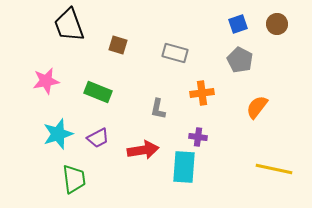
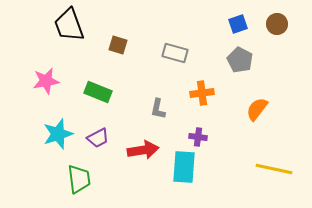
orange semicircle: moved 2 px down
green trapezoid: moved 5 px right
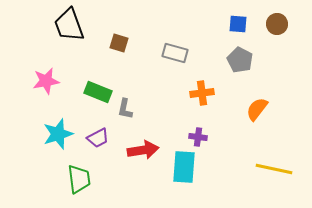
blue square: rotated 24 degrees clockwise
brown square: moved 1 px right, 2 px up
gray L-shape: moved 33 px left
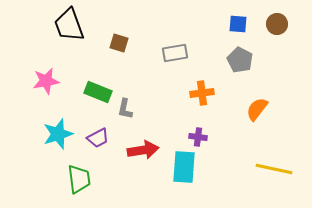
gray rectangle: rotated 25 degrees counterclockwise
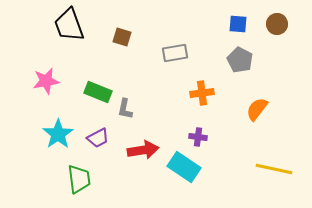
brown square: moved 3 px right, 6 px up
cyan star: rotated 16 degrees counterclockwise
cyan rectangle: rotated 60 degrees counterclockwise
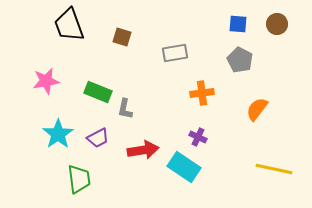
purple cross: rotated 18 degrees clockwise
